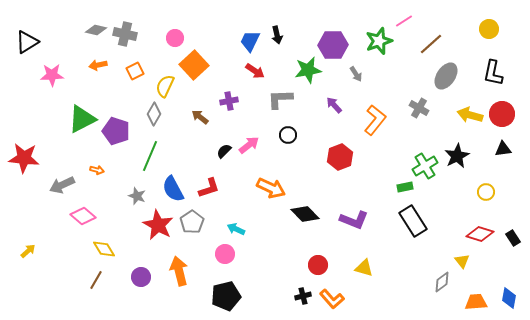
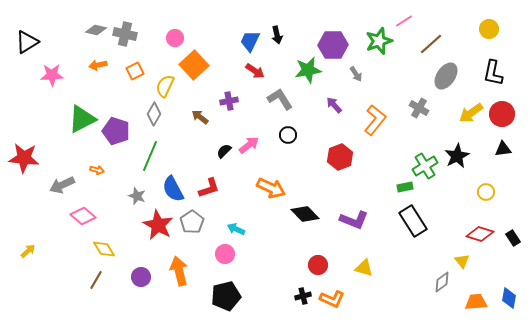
gray L-shape at (280, 99): rotated 60 degrees clockwise
yellow arrow at (470, 115): moved 1 px right, 2 px up; rotated 50 degrees counterclockwise
orange L-shape at (332, 299): rotated 25 degrees counterclockwise
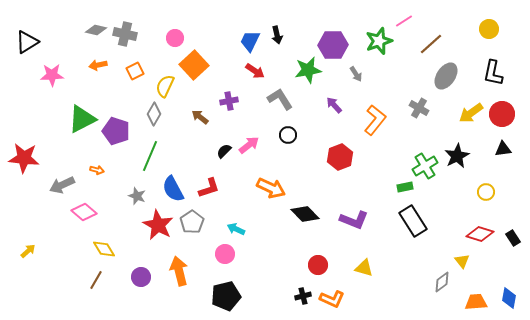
pink diamond at (83, 216): moved 1 px right, 4 px up
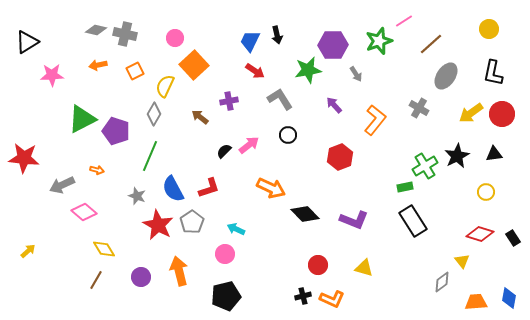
black triangle at (503, 149): moved 9 px left, 5 px down
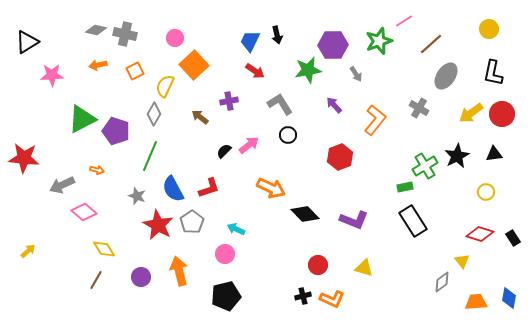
gray L-shape at (280, 99): moved 5 px down
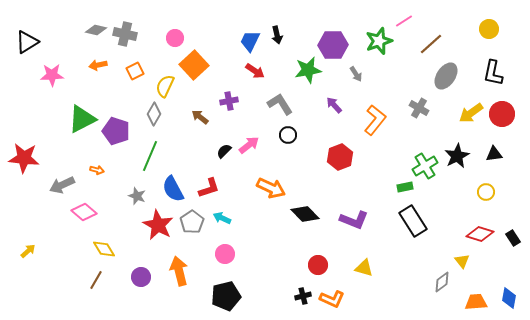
cyan arrow at (236, 229): moved 14 px left, 11 px up
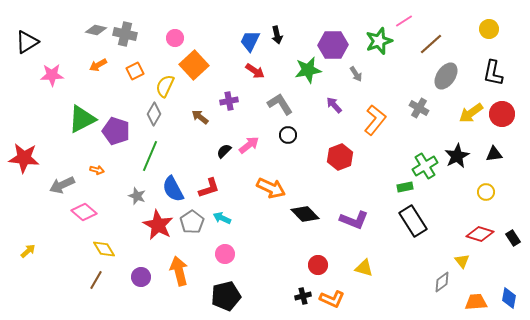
orange arrow at (98, 65): rotated 18 degrees counterclockwise
